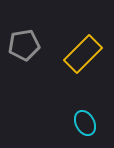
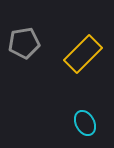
gray pentagon: moved 2 px up
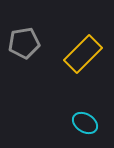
cyan ellipse: rotated 30 degrees counterclockwise
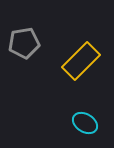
yellow rectangle: moved 2 px left, 7 px down
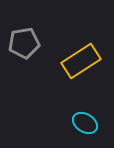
yellow rectangle: rotated 12 degrees clockwise
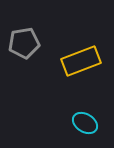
yellow rectangle: rotated 12 degrees clockwise
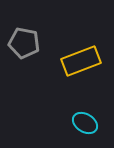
gray pentagon: rotated 20 degrees clockwise
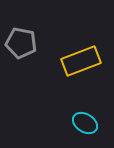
gray pentagon: moved 3 px left
